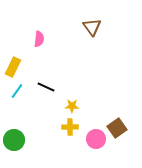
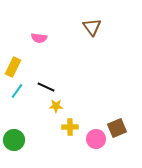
pink semicircle: moved 1 px up; rotated 91 degrees clockwise
yellow star: moved 16 px left
brown square: rotated 12 degrees clockwise
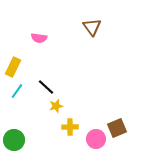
black line: rotated 18 degrees clockwise
yellow star: rotated 16 degrees counterclockwise
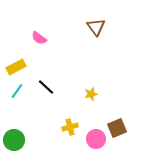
brown triangle: moved 4 px right
pink semicircle: rotated 28 degrees clockwise
yellow rectangle: moved 3 px right; rotated 36 degrees clockwise
yellow star: moved 35 px right, 12 px up
yellow cross: rotated 14 degrees counterclockwise
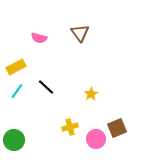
brown triangle: moved 16 px left, 6 px down
pink semicircle: rotated 21 degrees counterclockwise
yellow star: rotated 16 degrees counterclockwise
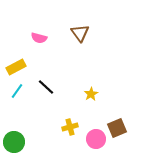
green circle: moved 2 px down
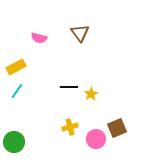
black line: moved 23 px right; rotated 42 degrees counterclockwise
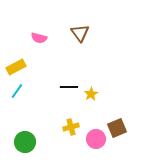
yellow cross: moved 1 px right
green circle: moved 11 px right
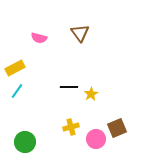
yellow rectangle: moved 1 px left, 1 px down
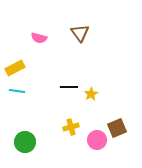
cyan line: rotated 63 degrees clockwise
pink circle: moved 1 px right, 1 px down
